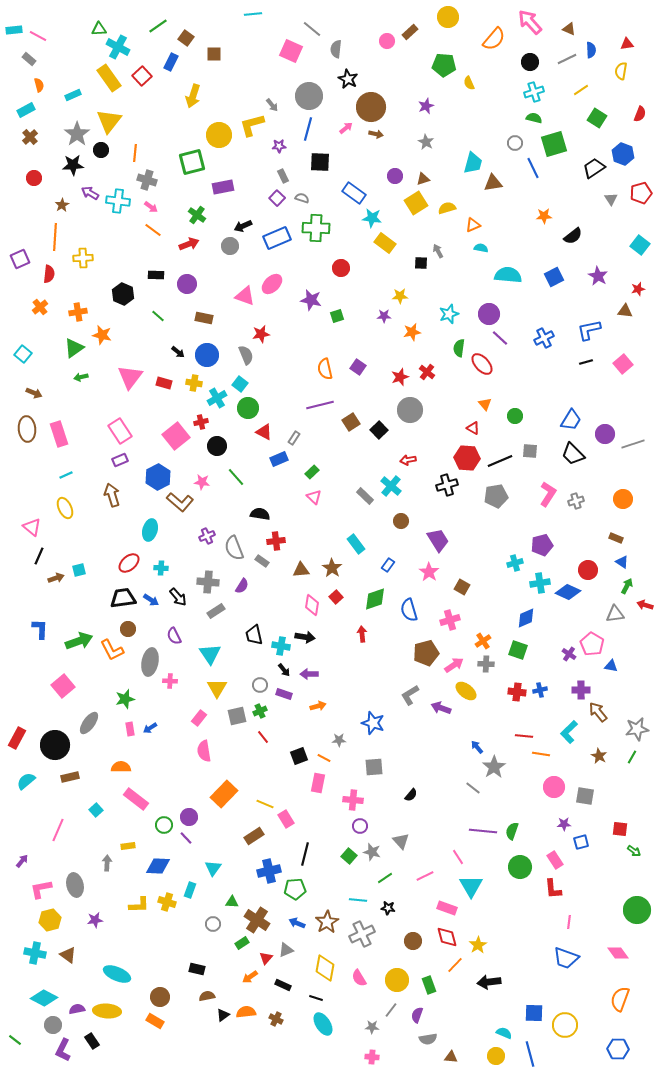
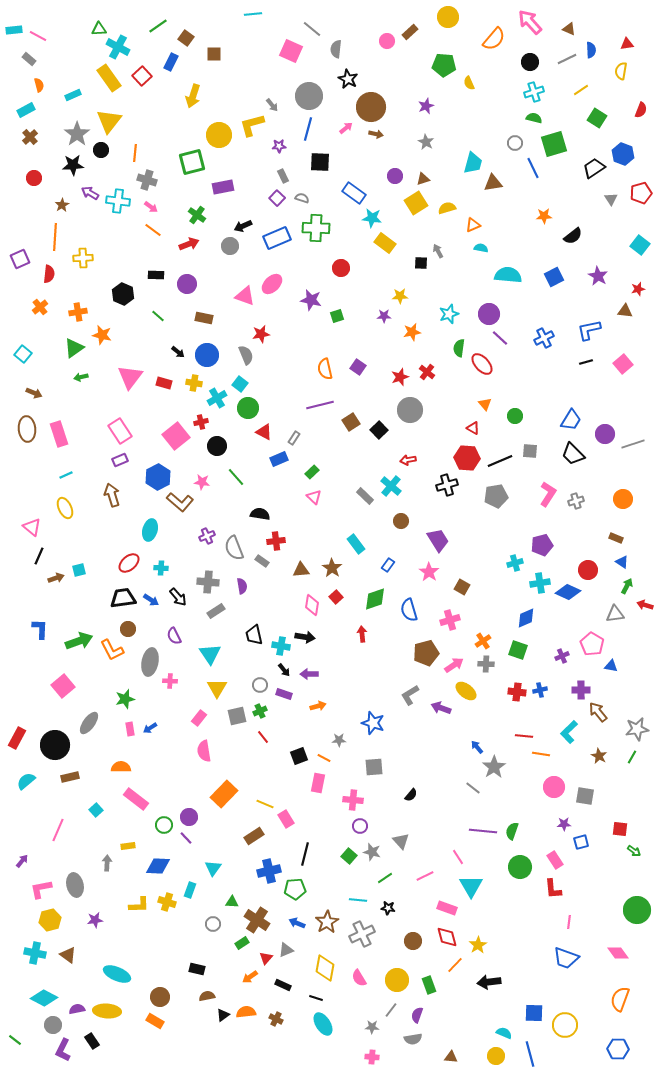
red semicircle at (640, 114): moved 1 px right, 4 px up
purple semicircle at (242, 586): rotated 42 degrees counterclockwise
purple cross at (569, 654): moved 7 px left, 2 px down; rotated 32 degrees clockwise
gray semicircle at (428, 1039): moved 15 px left
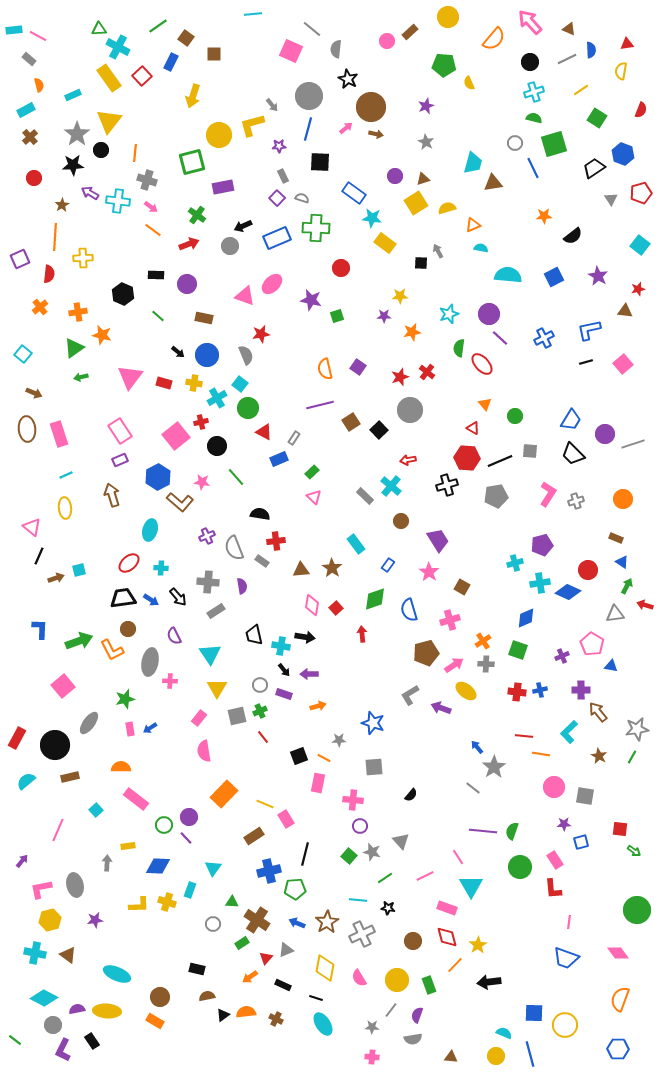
yellow ellipse at (65, 508): rotated 20 degrees clockwise
red square at (336, 597): moved 11 px down
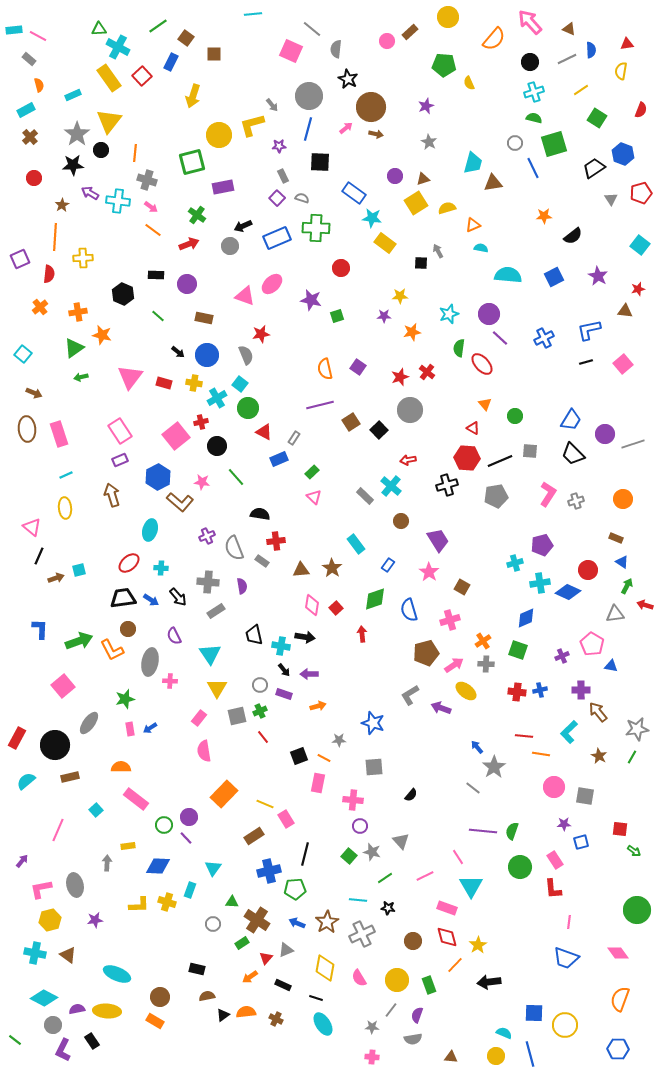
gray star at (426, 142): moved 3 px right
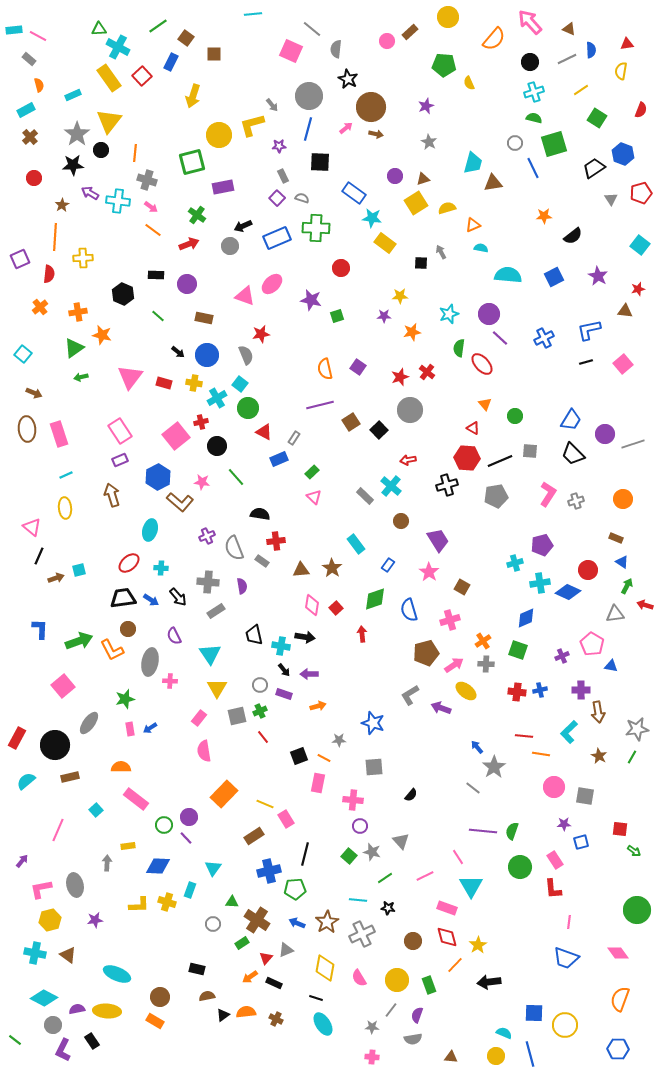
gray arrow at (438, 251): moved 3 px right, 1 px down
brown arrow at (598, 712): rotated 150 degrees counterclockwise
black rectangle at (283, 985): moved 9 px left, 2 px up
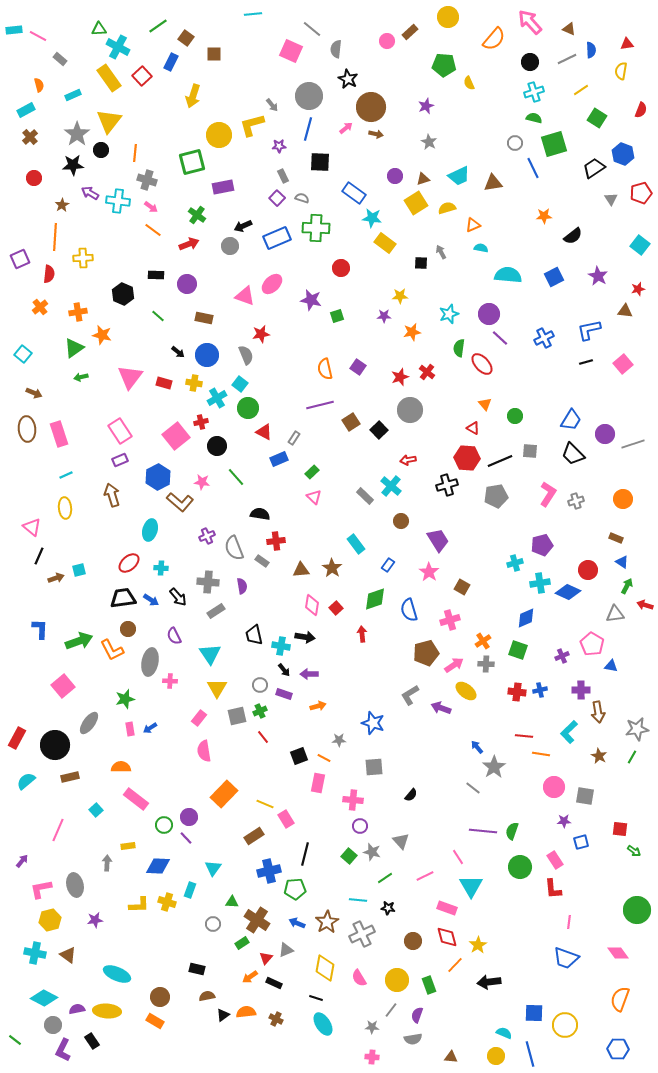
gray rectangle at (29, 59): moved 31 px right
cyan trapezoid at (473, 163): moved 14 px left, 13 px down; rotated 50 degrees clockwise
purple star at (564, 824): moved 3 px up
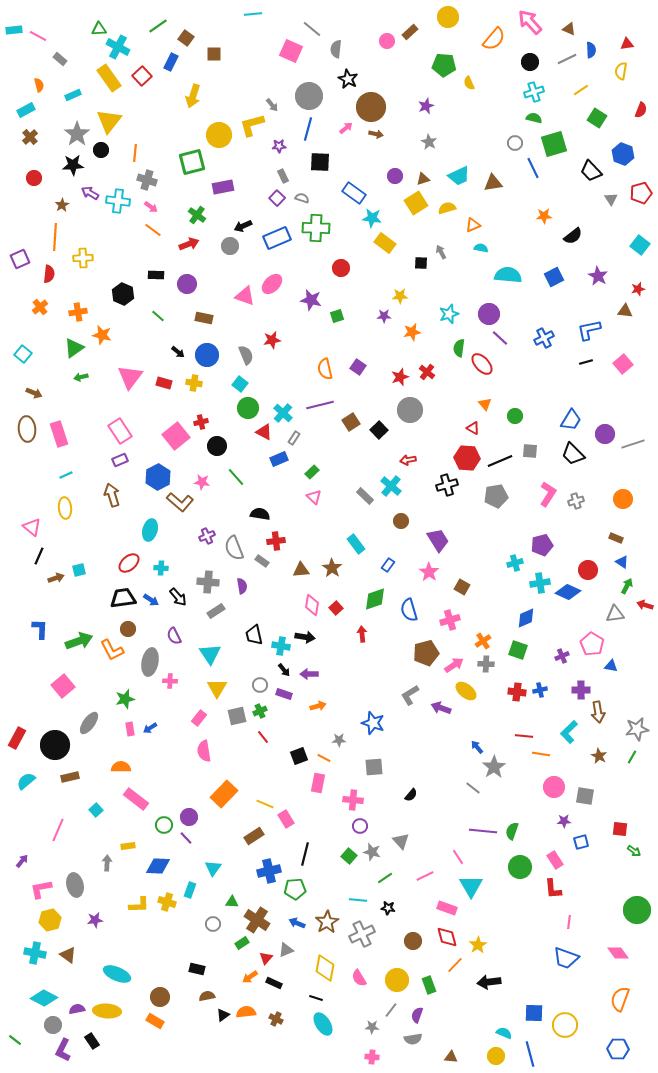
black trapezoid at (594, 168): moved 3 px left, 3 px down; rotated 100 degrees counterclockwise
red star at (261, 334): moved 11 px right, 6 px down
cyan cross at (217, 398): moved 66 px right, 15 px down; rotated 18 degrees counterclockwise
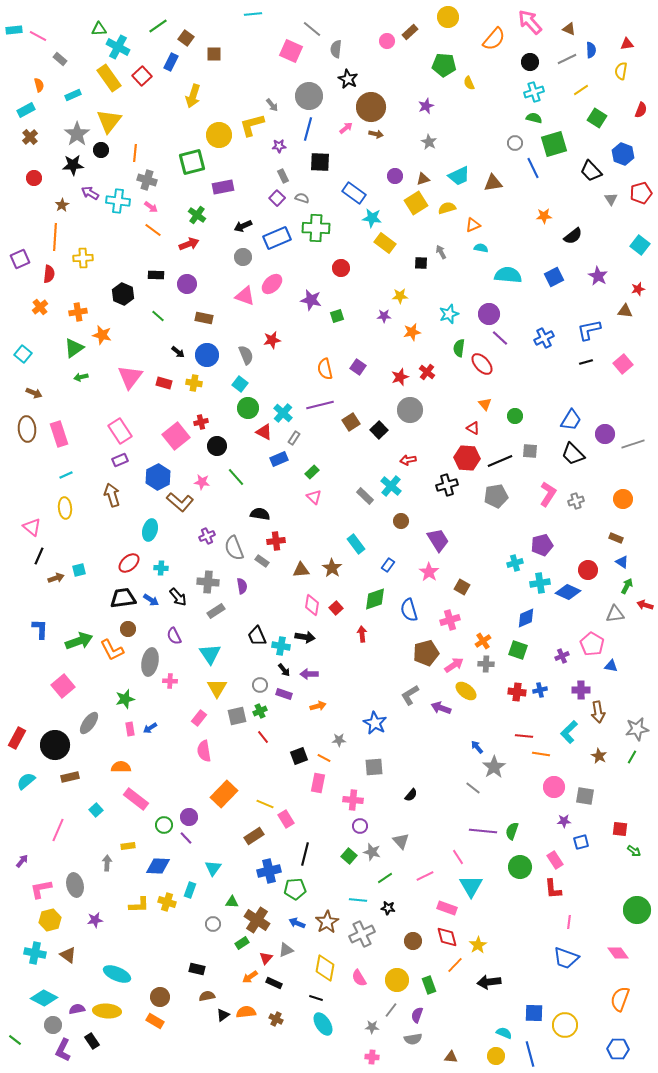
gray circle at (230, 246): moved 13 px right, 11 px down
black trapezoid at (254, 635): moved 3 px right, 1 px down; rotated 10 degrees counterclockwise
blue star at (373, 723): moved 2 px right; rotated 10 degrees clockwise
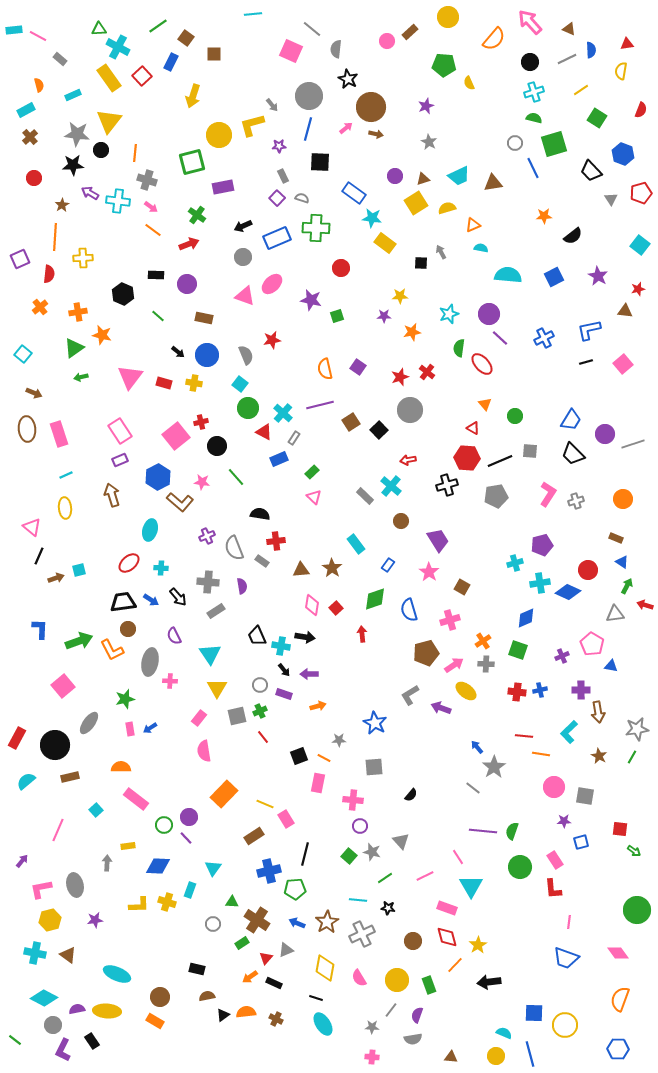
gray star at (77, 134): rotated 30 degrees counterclockwise
black trapezoid at (123, 598): moved 4 px down
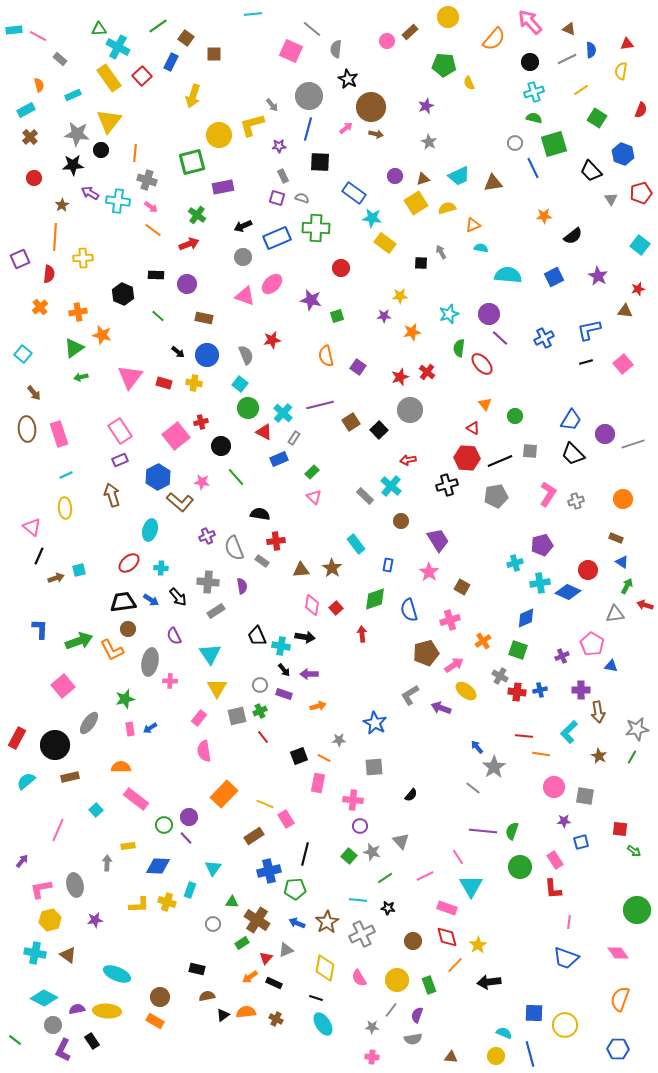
purple square at (277, 198): rotated 28 degrees counterclockwise
orange semicircle at (325, 369): moved 1 px right, 13 px up
brown arrow at (34, 393): rotated 28 degrees clockwise
black circle at (217, 446): moved 4 px right
blue rectangle at (388, 565): rotated 24 degrees counterclockwise
gray cross at (486, 664): moved 14 px right, 12 px down; rotated 28 degrees clockwise
